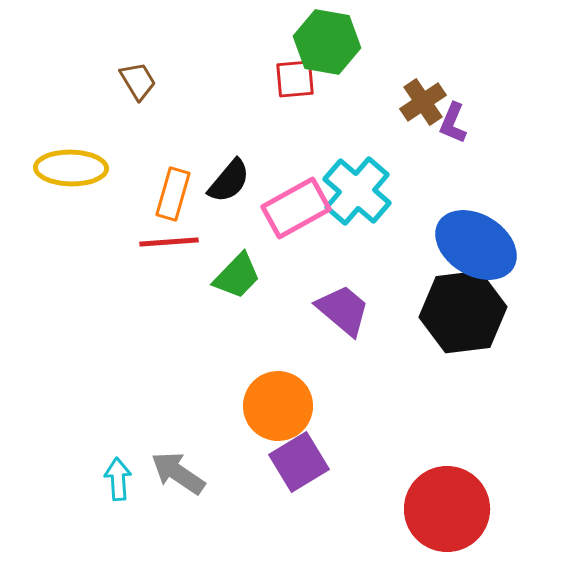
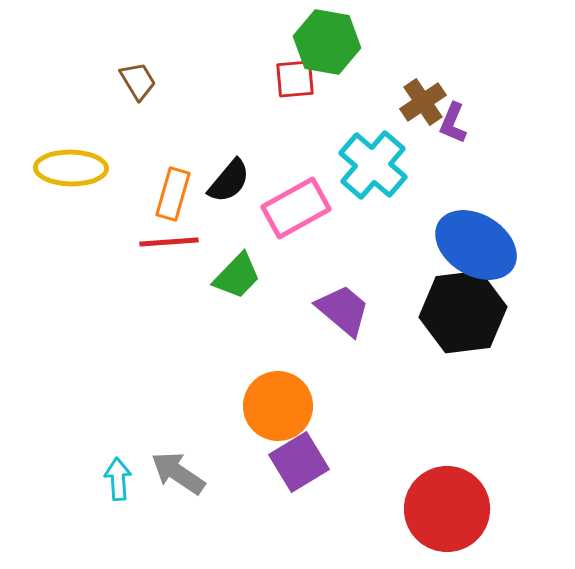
cyan cross: moved 16 px right, 26 px up
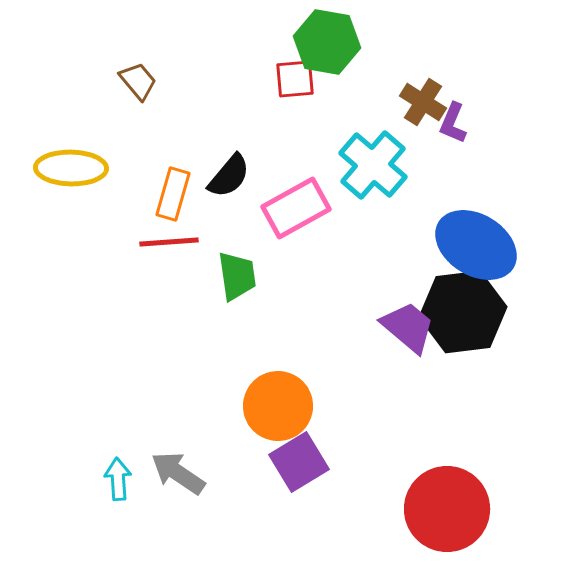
brown trapezoid: rotated 9 degrees counterclockwise
brown cross: rotated 24 degrees counterclockwise
black semicircle: moved 5 px up
green trapezoid: rotated 52 degrees counterclockwise
purple trapezoid: moved 65 px right, 17 px down
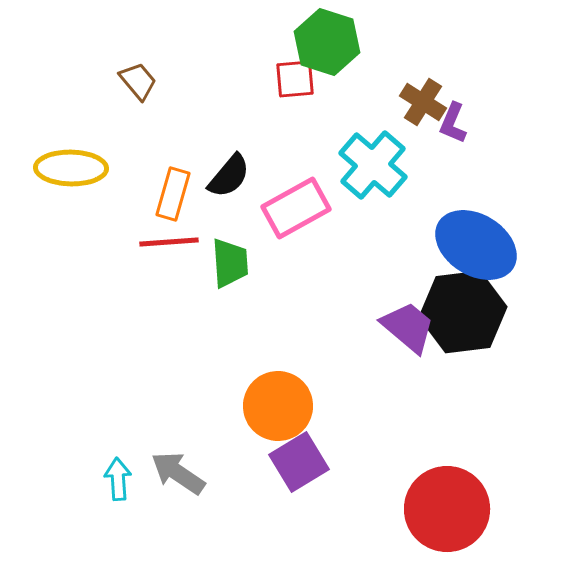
green hexagon: rotated 8 degrees clockwise
green trapezoid: moved 7 px left, 13 px up; rotated 4 degrees clockwise
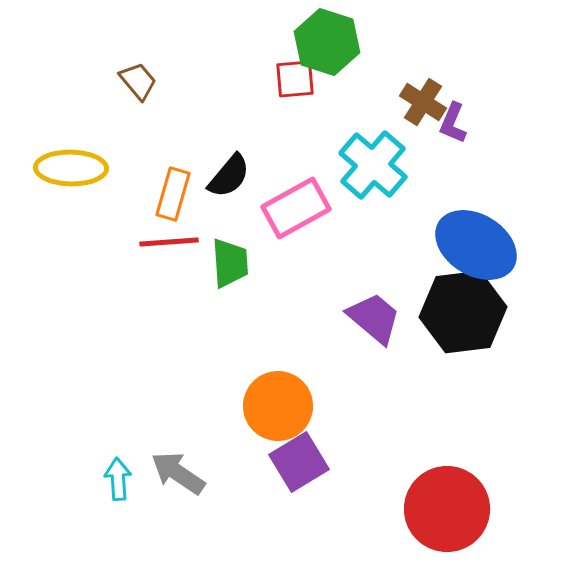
purple trapezoid: moved 34 px left, 9 px up
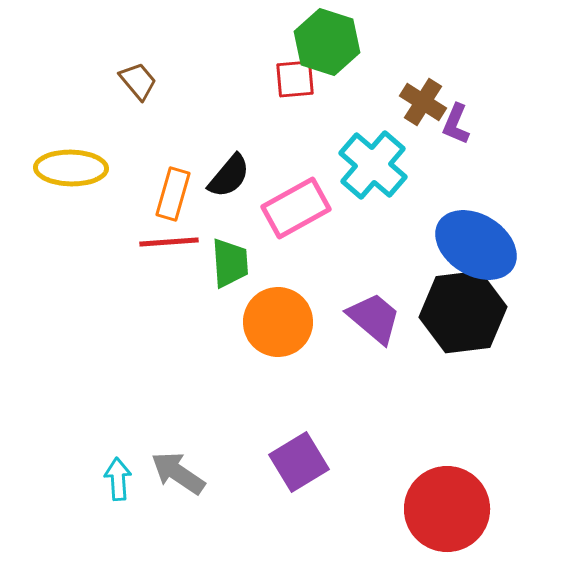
purple L-shape: moved 3 px right, 1 px down
orange circle: moved 84 px up
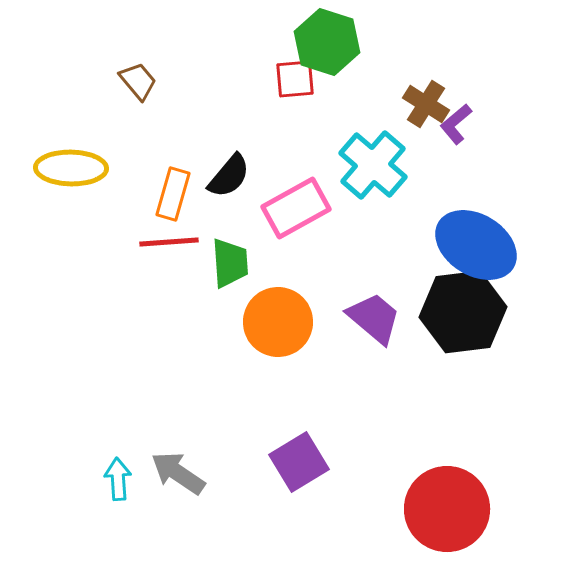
brown cross: moved 3 px right, 2 px down
purple L-shape: rotated 27 degrees clockwise
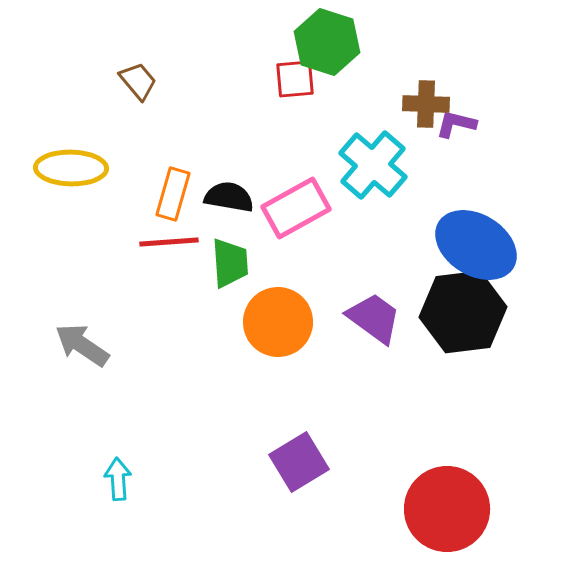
brown cross: rotated 30 degrees counterclockwise
purple L-shape: rotated 54 degrees clockwise
black semicircle: moved 21 px down; rotated 120 degrees counterclockwise
purple trapezoid: rotated 4 degrees counterclockwise
gray arrow: moved 96 px left, 128 px up
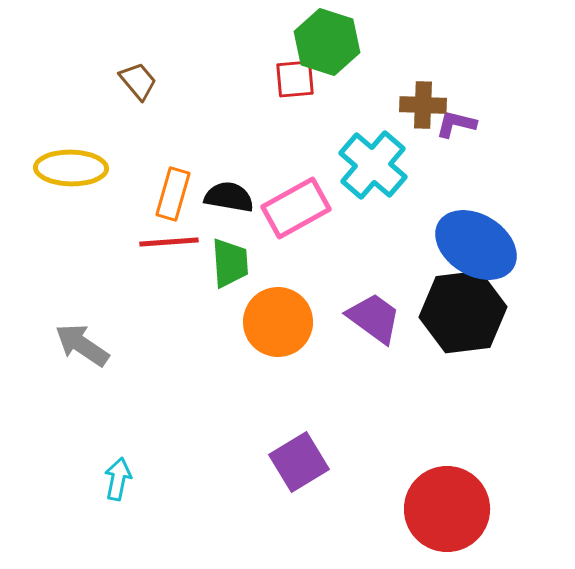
brown cross: moved 3 px left, 1 px down
cyan arrow: rotated 15 degrees clockwise
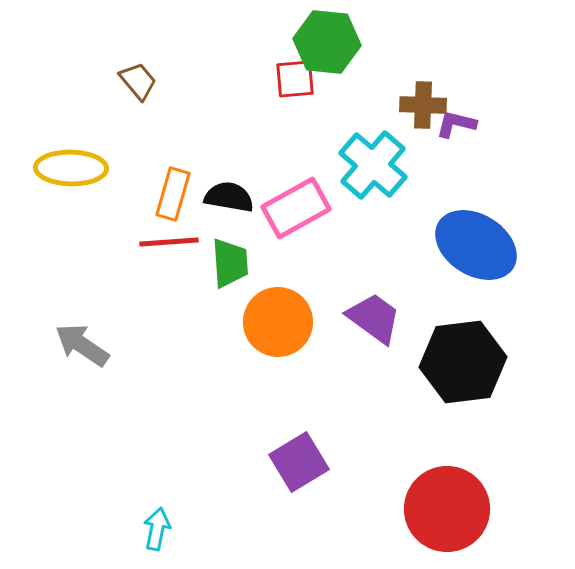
green hexagon: rotated 12 degrees counterclockwise
black hexagon: moved 50 px down
cyan arrow: moved 39 px right, 50 px down
